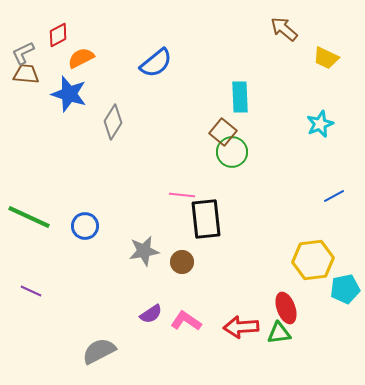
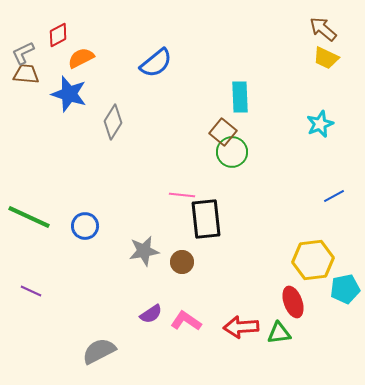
brown arrow: moved 39 px right
red ellipse: moved 7 px right, 6 px up
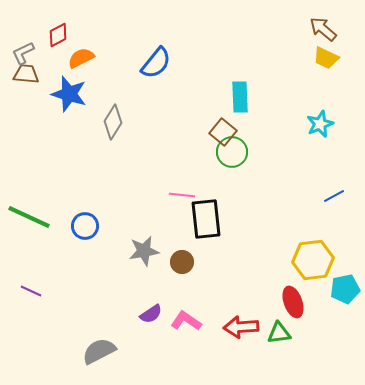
blue semicircle: rotated 12 degrees counterclockwise
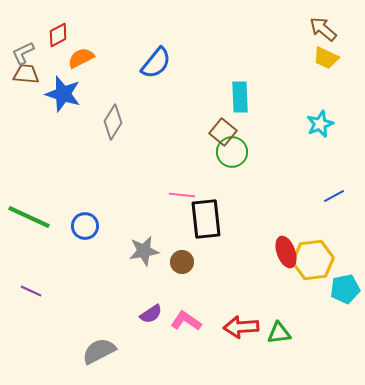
blue star: moved 6 px left
red ellipse: moved 7 px left, 50 px up
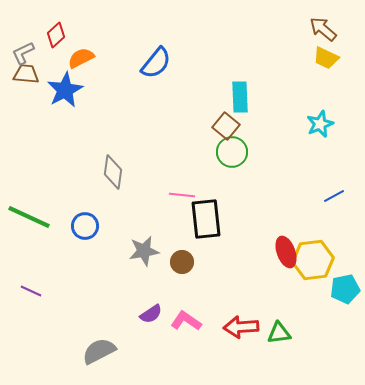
red diamond: moved 2 px left; rotated 15 degrees counterclockwise
blue star: moved 2 px right, 4 px up; rotated 27 degrees clockwise
gray diamond: moved 50 px down; rotated 24 degrees counterclockwise
brown square: moved 3 px right, 6 px up
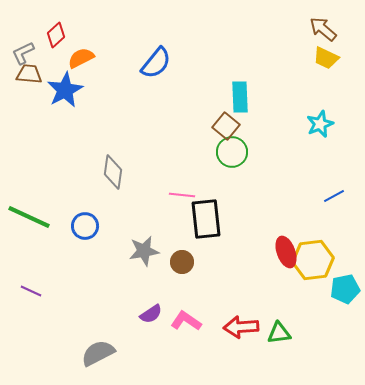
brown trapezoid: moved 3 px right
gray semicircle: moved 1 px left, 2 px down
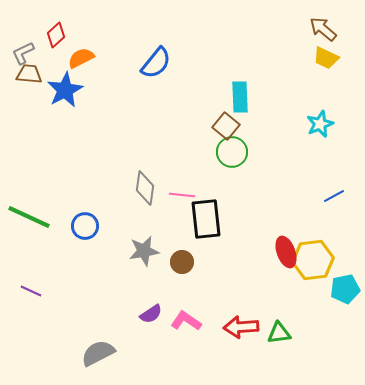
gray diamond: moved 32 px right, 16 px down
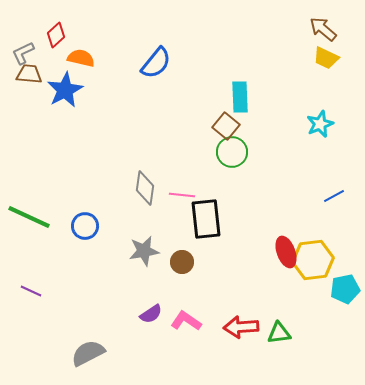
orange semicircle: rotated 40 degrees clockwise
gray semicircle: moved 10 px left
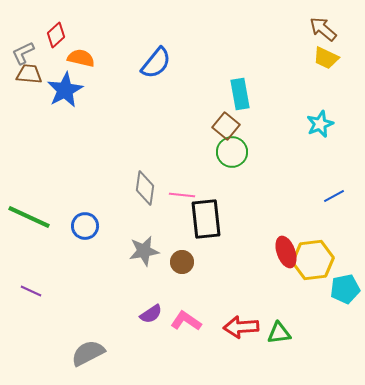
cyan rectangle: moved 3 px up; rotated 8 degrees counterclockwise
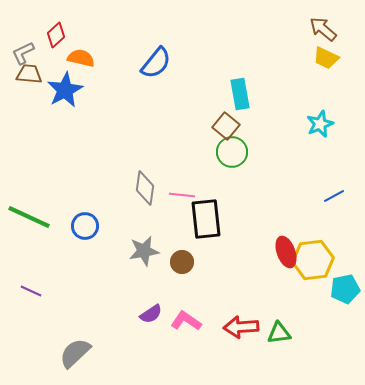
gray semicircle: moved 13 px left; rotated 16 degrees counterclockwise
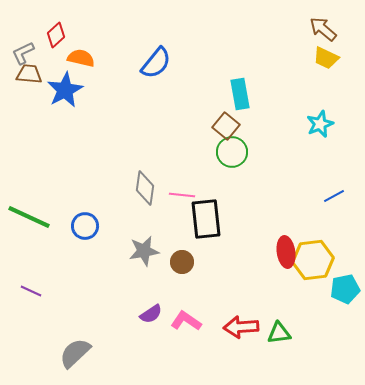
red ellipse: rotated 12 degrees clockwise
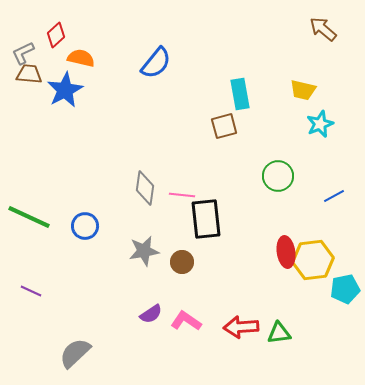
yellow trapezoid: moved 23 px left, 32 px down; rotated 12 degrees counterclockwise
brown square: moved 2 px left; rotated 36 degrees clockwise
green circle: moved 46 px right, 24 px down
